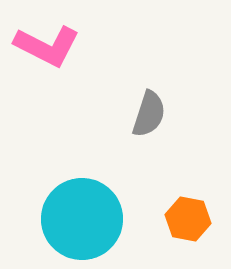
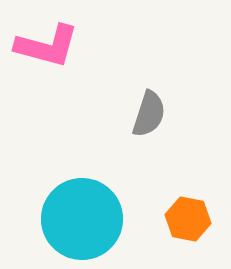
pink L-shape: rotated 12 degrees counterclockwise
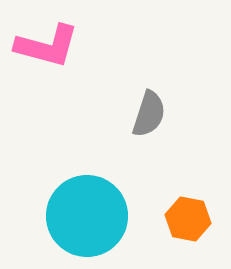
cyan circle: moved 5 px right, 3 px up
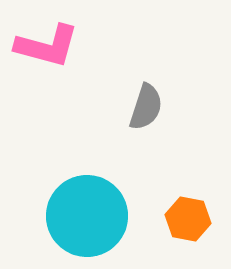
gray semicircle: moved 3 px left, 7 px up
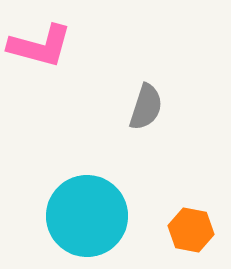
pink L-shape: moved 7 px left
orange hexagon: moved 3 px right, 11 px down
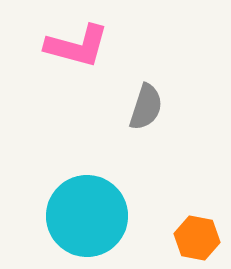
pink L-shape: moved 37 px right
orange hexagon: moved 6 px right, 8 px down
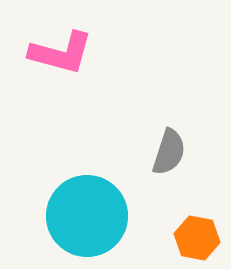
pink L-shape: moved 16 px left, 7 px down
gray semicircle: moved 23 px right, 45 px down
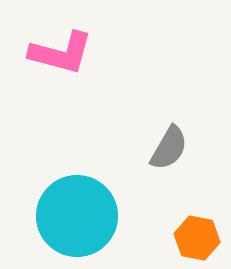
gray semicircle: moved 4 px up; rotated 12 degrees clockwise
cyan circle: moved 10 px left
